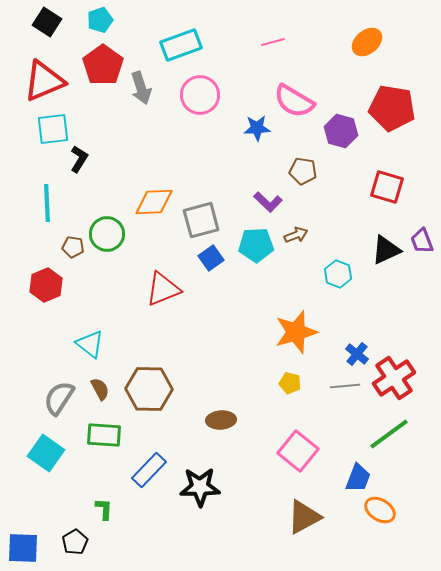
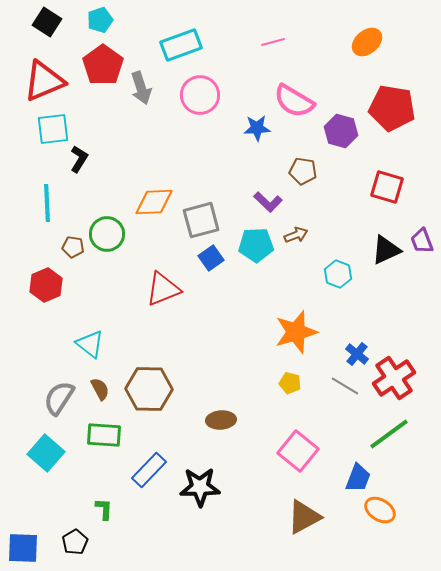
gray line at (345, 386): rotated 36 degrees clockwise
cyan square at (46, 453): rotated 6 degrees clockwise
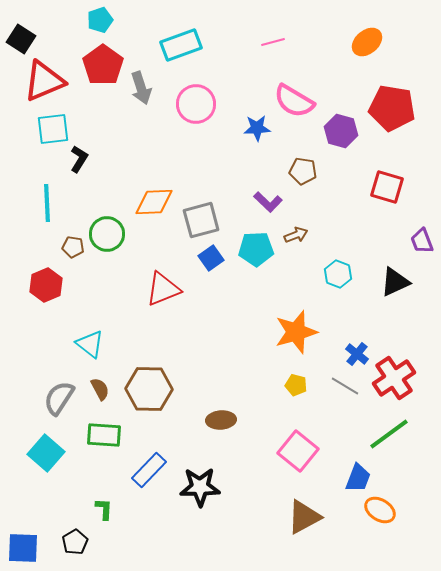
black square at (47, 22): moved 26 px left, 17 px down
pink circle at (200, 95): moved 4 px left, 9 px down
cyan pentagon at (256, 245): moved 4 px down
black triangle at (386, 250): moved 9 px right, 32 px down
yellow pentagon at (290, 383): moved 6 px right, 2 px down
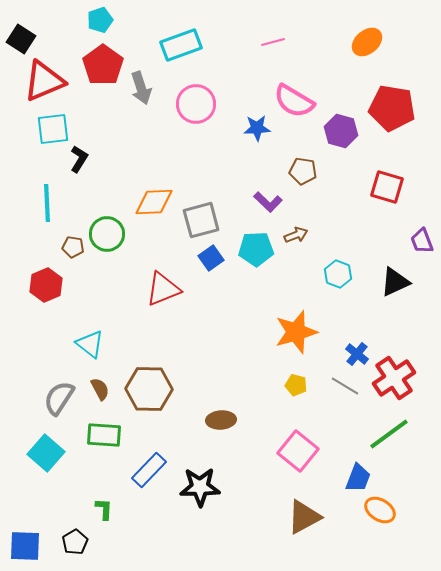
blue square at (23, 548): moved 2 px right, 2 px up
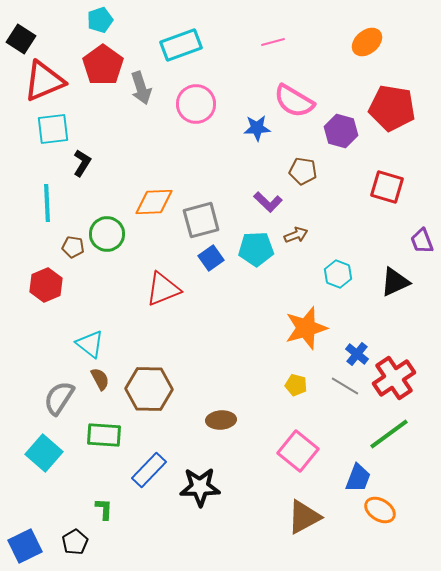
black L-shape at (79, 159): moved 3 px right, 4 px down
orange star at (296, 332): moved 10 px right, 4 px up
brown semicircle at (100, 389): moved 10 px up
cyan square at (46, 453): moved 2 px left
blue square at (25, 546): rotated 28 degrees counterclockwise
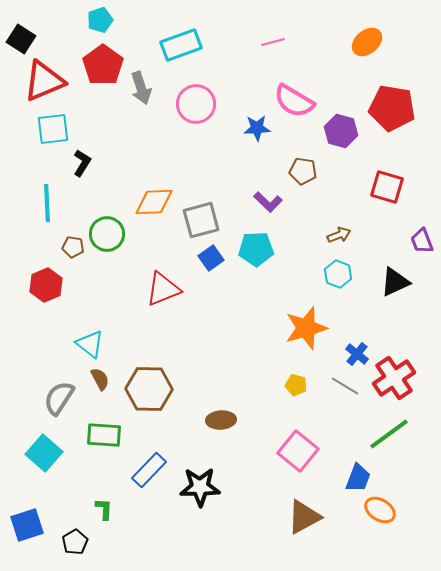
brown arrow at (296, 235): moved 43 px right
blue square at (25, 546): moved 2 px right, 21 px up; rotated 8 degrees clockwise
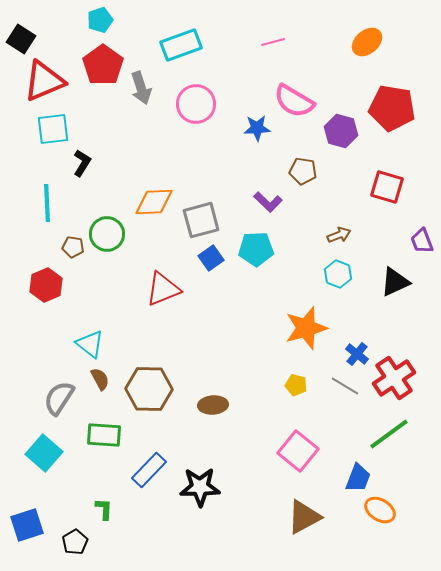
brown ellipse at (221, 420): moved 8 px left, 15 px up
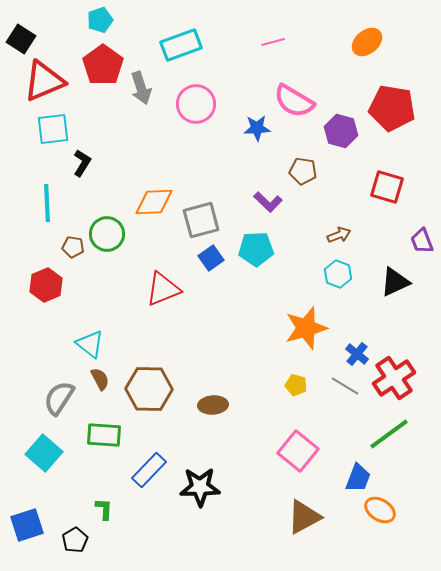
black pentagon at (75, 542): moved 2 px up
